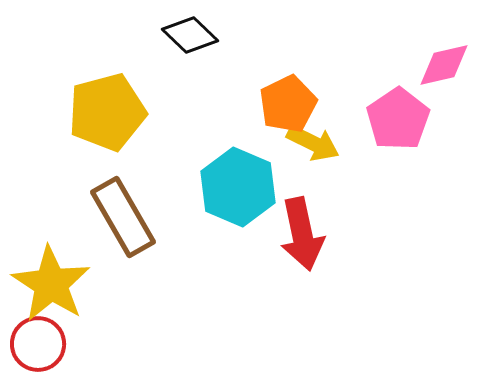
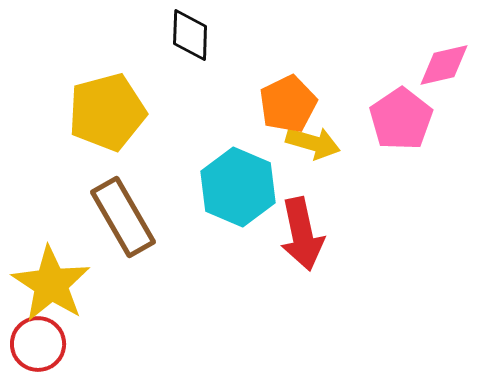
black diamond: rotated 48 degrees clockwise
pink pentagon: moved 3 px right
yellow arrow: rotated 10 degrees counterclockwise
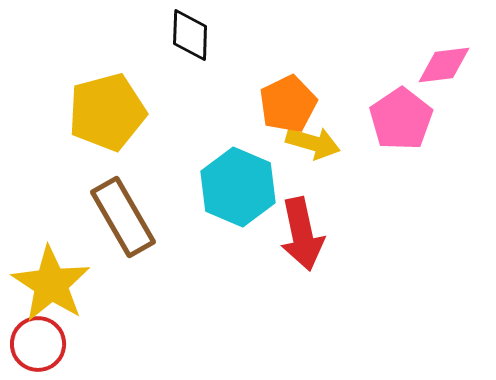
pink diamond: rotated 6 degrees clockwise
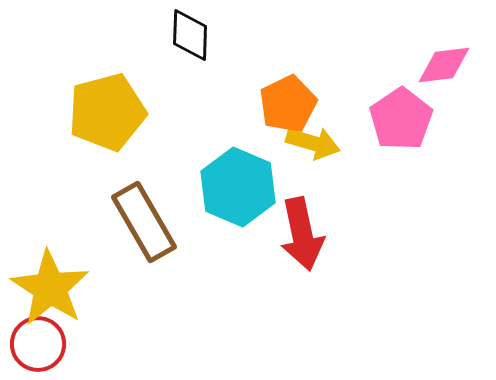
brown rectangle: moved 21 px right, 5 px down
yellow star: moved 1 px left, 4 px down
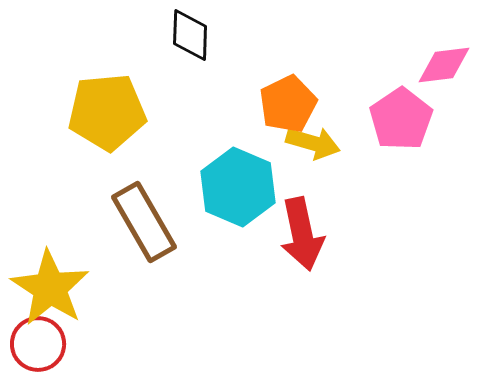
yellow pentagon: rotated 10 degrees clockwise
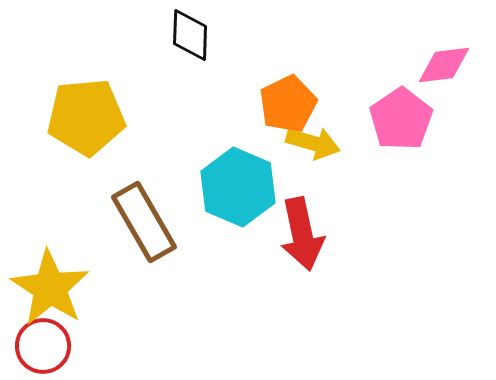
yellow pentagon: moved 21 px left, 5 px down
red circle: moved 5 px right, 2 px down
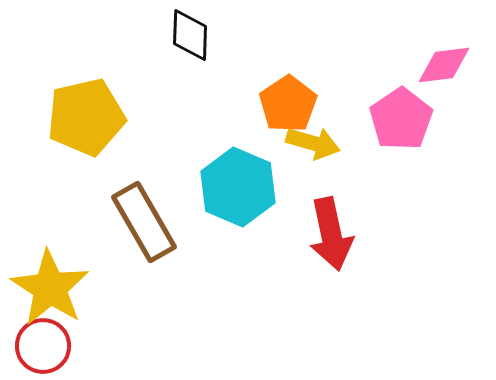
orange pentagon: rotated 8 degrees counterclockwise
yellow pentagon: rotated 8 degrees counterclockwise
red arrow: moved 29 px right
